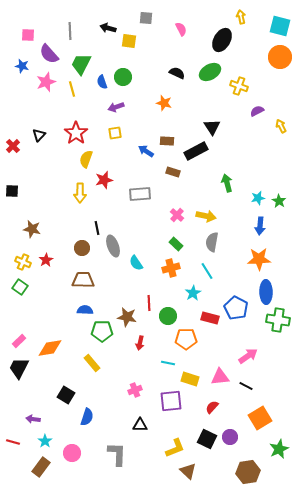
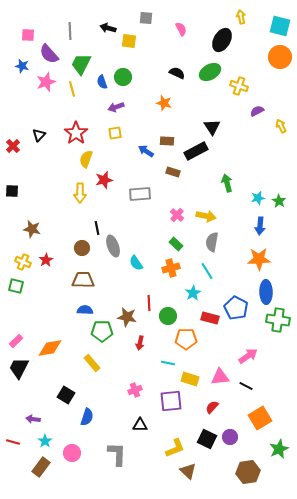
green square at (20, 287): moved 4 px left, 1 px up; rotated 21 degrees counterclockwise
pink rectangle at (19, 341): moved 3 px left
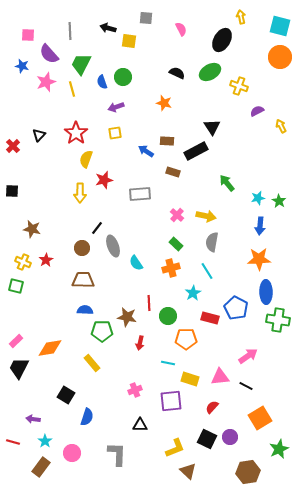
green arrow at (227, 183): rotated 24 degrees counterclockwise
black line at (97, 228): rotated 48 degrees clockwise
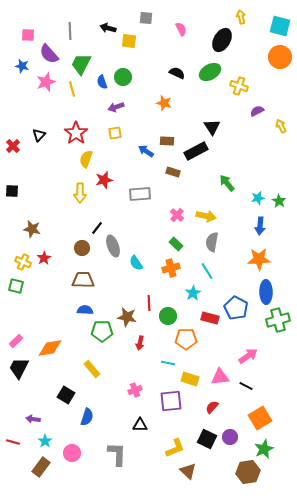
red star at (46, 260): moved 2 px left, 2 px up
green cross at (278, 320): rotated 25 degrees counterclockwise
yellow rectangle at (92, 363): moved 6 px down
green star at (279, 449): moved 15 px left
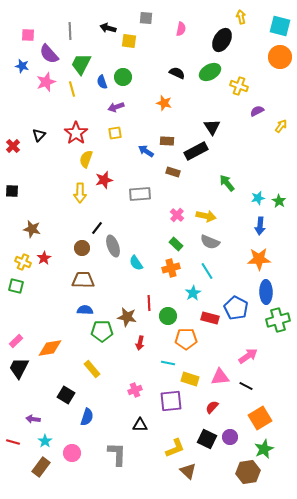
pink semicircle at (181, 29): rotated 40 degrees clockwise
yellow arrow at (281, 126): rotated 64 degrees clockwise
gray semicircle at (212, 242): moved 2 px left; rotated 78 degrees counterclockwise
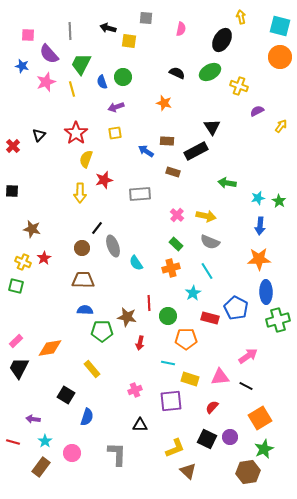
green arrow at (227, 183): rotated 42 degrees counterclockwise
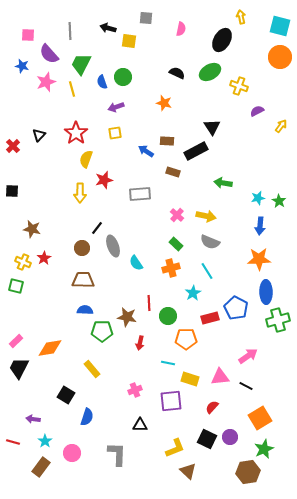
green arrow at (227, 183): moved 4 px left
red rectangle at (210, 318): rotated 30 degrees counterclockwise
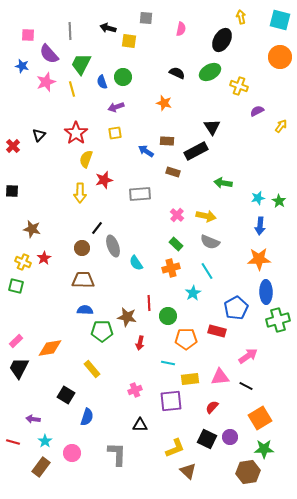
cyan square at (280, 26): moved 6 px up
blue pentagon at (236, 308): rotated 15 degrees clockwise
red rectangle at (210, 318): moved 7 px right, 13 px down; rotated 30 degrees clockwise
yellow rectangle at (190, 379): rotated 24 degrees counterclockwise
green star at (264, 449): rotated 24 degrees clockwise
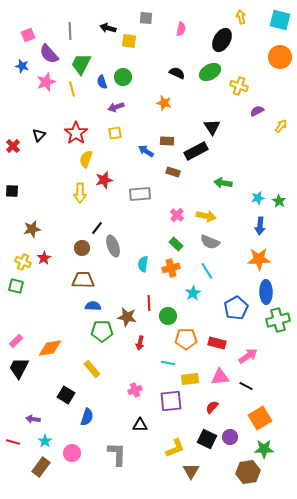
pink square at (28, 35): rotated 24 degrees counterclockwise
brown star at (32, 229): rotated 24 degrees counterclockwise
cyan semicircle at (136, 263): moved 7 px right, 1 px down; rotated 42 degrees clockwise
blue semicircle at (85, 310): moved 8 px right, 4 px up
red rectangle at (217, 331): moved 12 px down
brown triangle at (188, 471): moved 3 px right; rotated 18 degrees clockwise
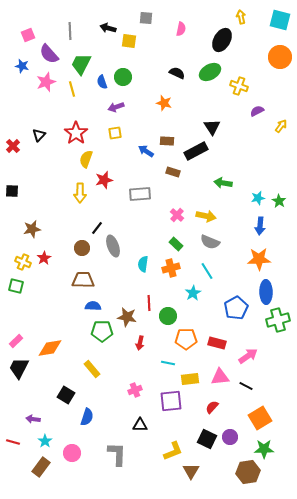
yellow L-shape at (175, 448): moved 2 px left, 3 px down
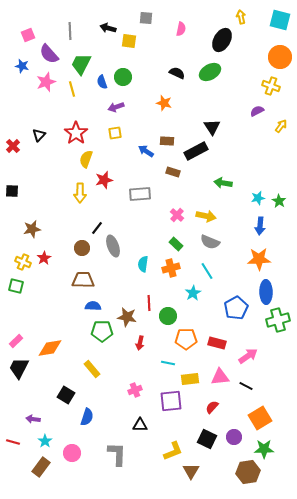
yellow cross at (239, 86): moved 32 px right
purple circle at (230, 437): moved 4 px right
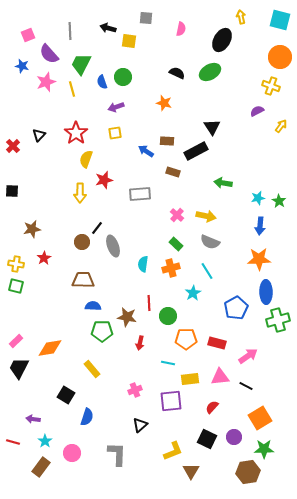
brown circle at (82, 248): moved 6 px up
yellow cross at (23, 262): moved 7 px left, 2 px down; rotated 14 degrees counterclockwise
black triangle at (140, 425): rotated 42 degrees counterclockwise
